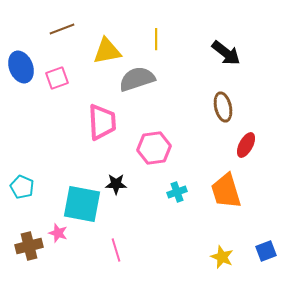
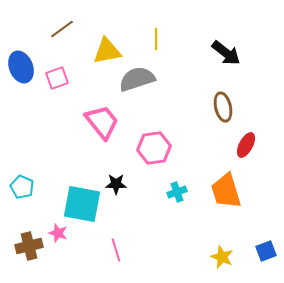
brown line: rotated 15 degrees counterclockwise
pink trapezoid: rotated 36 degrees counterclockwise
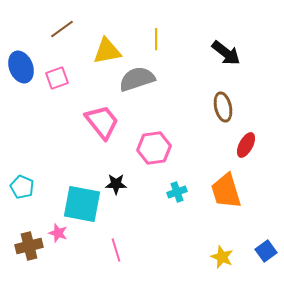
blue square: rotated 15 degrees counterclockwise
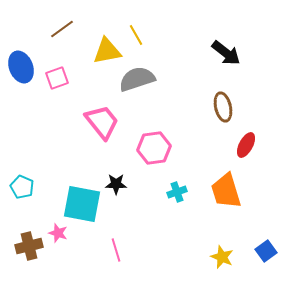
yellow line: moved 20 px left, 4 px up; rotated 30 degrees counterclockwise
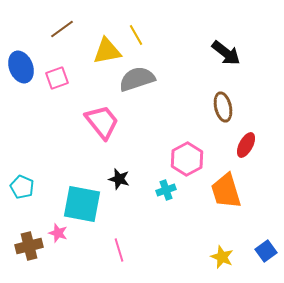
pink hexagon: moved 33 px right, 11 px down; rotated 20 degrees counterclockwise
black star: moved 3 px right, 5 px up; rotated 15 degrees clockwise
cyan cross: moved 11 px left, 2 px up
pink line: moved 3 px right
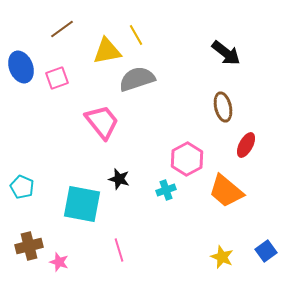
orange trapezoid: rotated 33 degrees counterclockwise
pink star: moved 1 px right, 29 px down
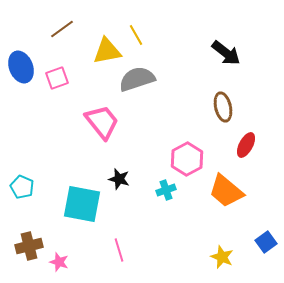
blue square: moved 9 px up
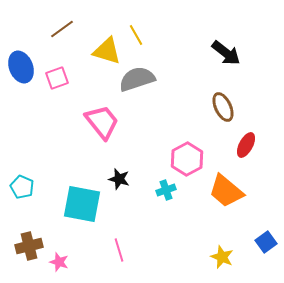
yellow triangle: rotated 28 degrees clockwise
brown ellipse: rotated 12 degrees counterclockwise
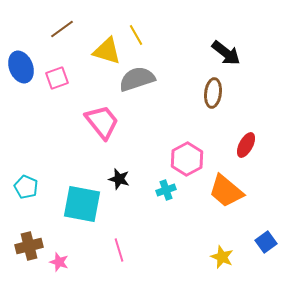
brown ellipse: moved 10 px left, 14 px up; rotated 32 degrees clockwise
cyan pentagon: moved 4 px right
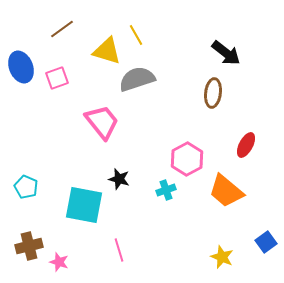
cyan square: moved 2 px right, 1 px down
